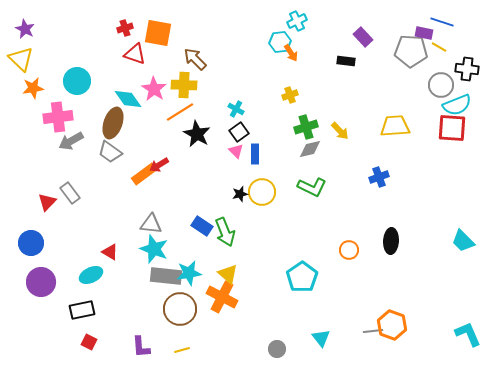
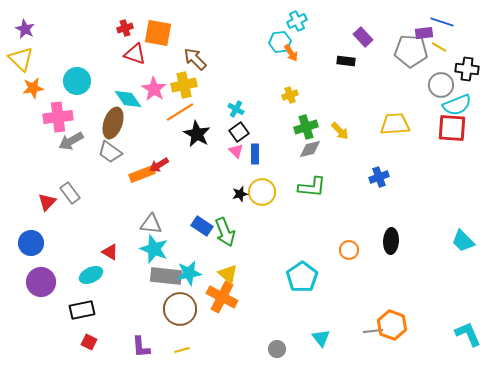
purple rectangle at (424, 33): rotated 18 degrees counterclockwise
yellow cross at (184, 85): rotated 15 degrees counterclockwise
yellow trapezoid at (395, 126): moved 2 px up
orange rectangle at (144, 174): moved 2 px left; rotated 15 degrees clockwise
green L-shape at (312, 187): rotated 20 degrees counterclockwise
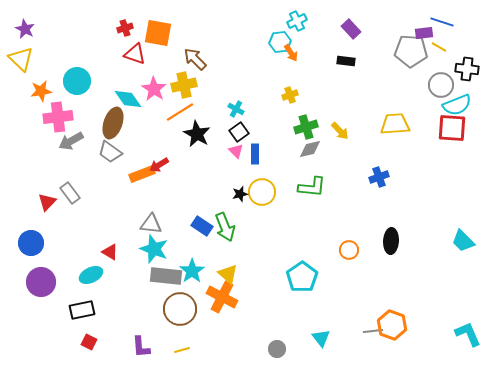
purple rectangle at (363, 37): moved 12 px left, 8 px up
orange star at (33, 88): moved 8 px right, 3 px down
green arrow at (225, 232): moved 5 px up
cyan star at (189, 273): moved 3 px right, 2 px up; rotated 25 degrees counterclockwise
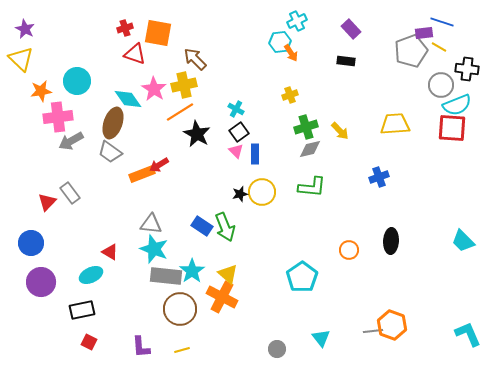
gray pentagon at (411, 51): rotated 24 degrees counterclockwise
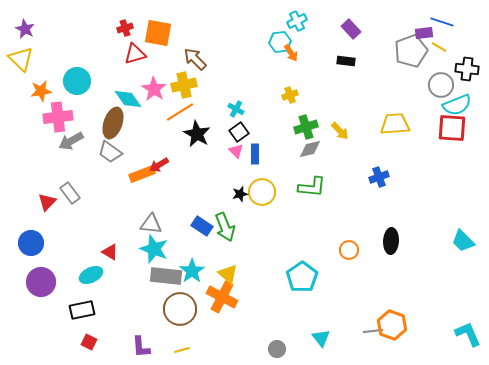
red triangle at (135, 54): rotated 35 degrees counterclockwise
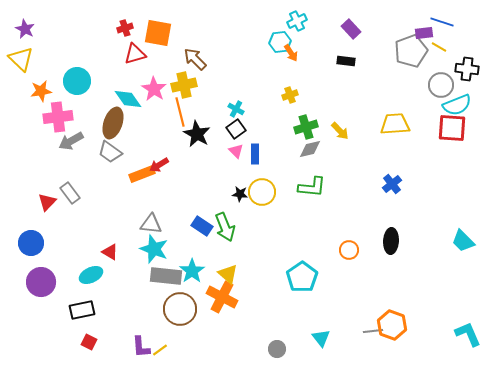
orange line at (180, 112): rotated 72 degrees counterclockwise
black square at (239, 132): moved 3 px left, 3 px up
blue cross at (379, 177): moved 13 px right, 7 px down; rotated 18 degrees counterclockwise
black star at (240, 194): rotated 21 degrees clockwise
yellow line at (182, 350): moved 22 px left; rotated 21 degrees counterclockwise
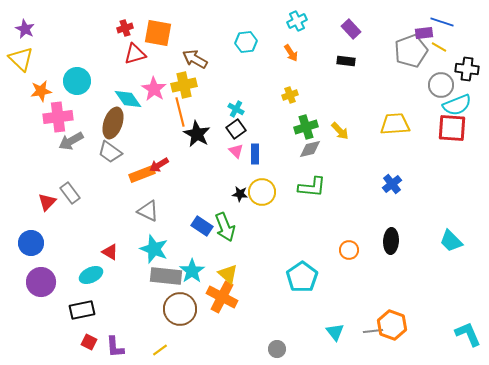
cyan hexagon at (280, 42): moved 34 px left
brown arrow at (195, 59): rotated 15 degrees counterclockwise
gray triangle at (151, 224): moved 3 px left, 13 px up; rotated 20 degrees clockwise
cyan trapezoid at (463, 241): moved 12 px left
cyan triangle at (321, 338): moved 14 px right, 6 px up
purple L-shape at (141, 347): moved 26 px left
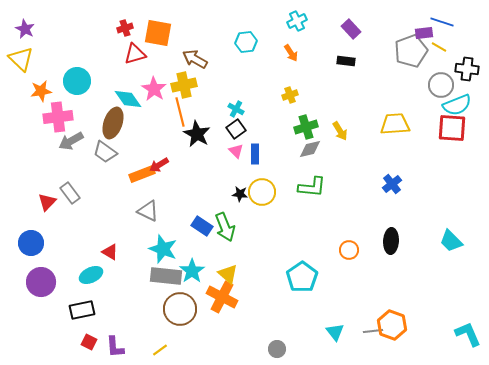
yellow arrow at (340, 131): rotated 12 degrees clockwise
gray trapezoid at (110, 152): moved 5 px left
cyan star at (154, 249): moved 9 px right
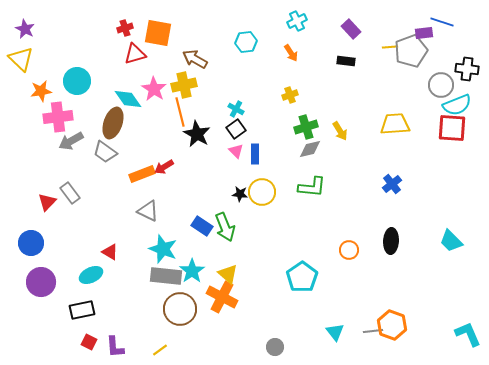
yellow line at (439, 47): moved 49 px left; rotated 35 degrees counterclockwise
red arrow at (159, 165): moved 5 px right, 2 px down
gray circle at (277, 349): moved 2 px left, 2 px up
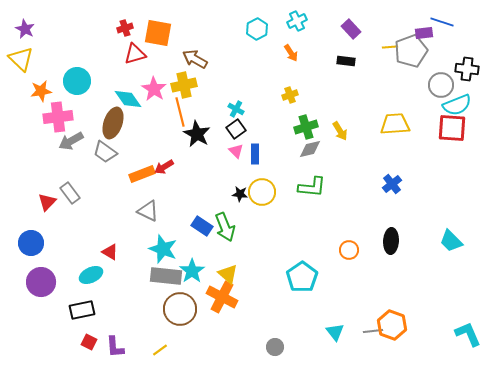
cyan hexagon at (246, 42): moved 11 px right, 13 px up; rotated 20 degrees counterclockwise
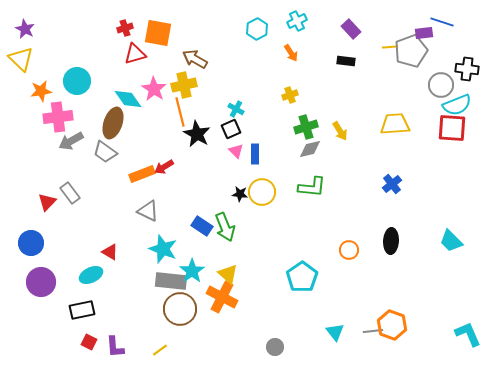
black square at (236, 129): moved 5 px left; rotated 12 degrees clockwise
gray rectangle at (166, 276): moved 5 px right, 5 px down
